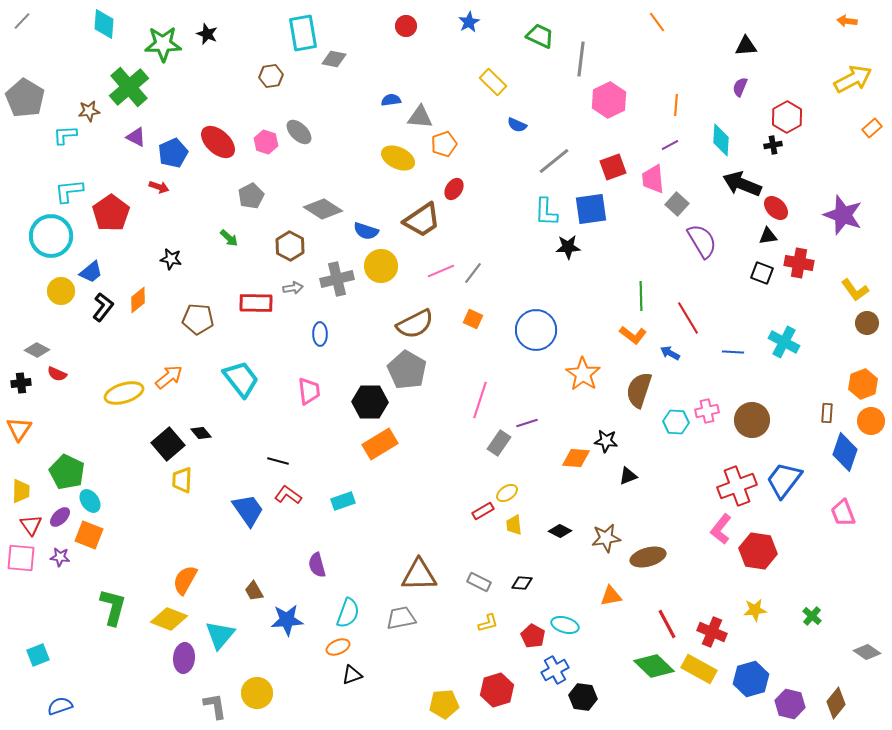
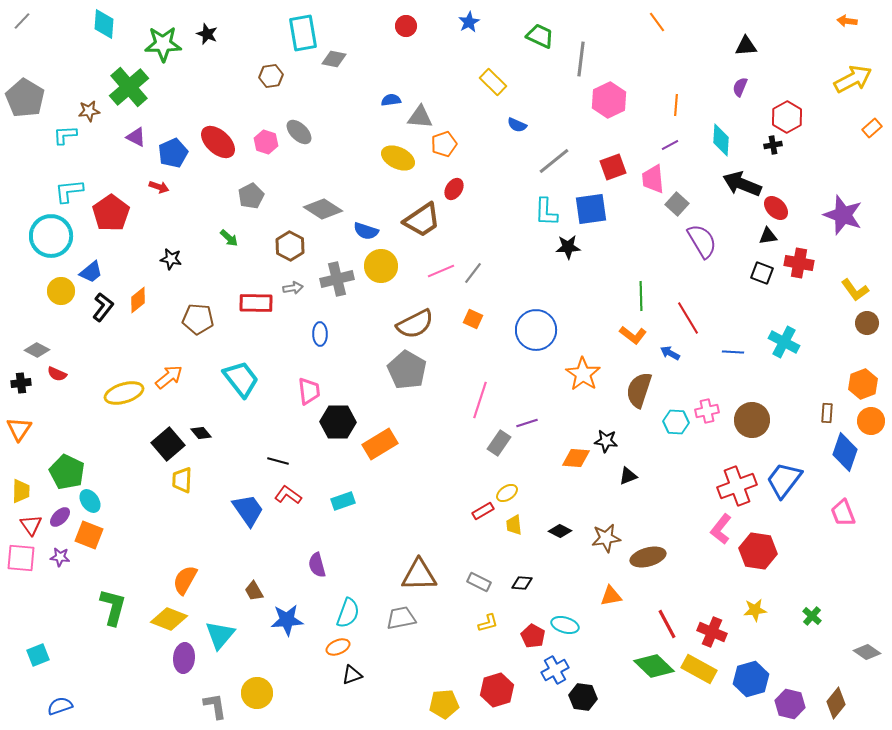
black hexagon at (370, 402): moved 32 px left, 20 px down
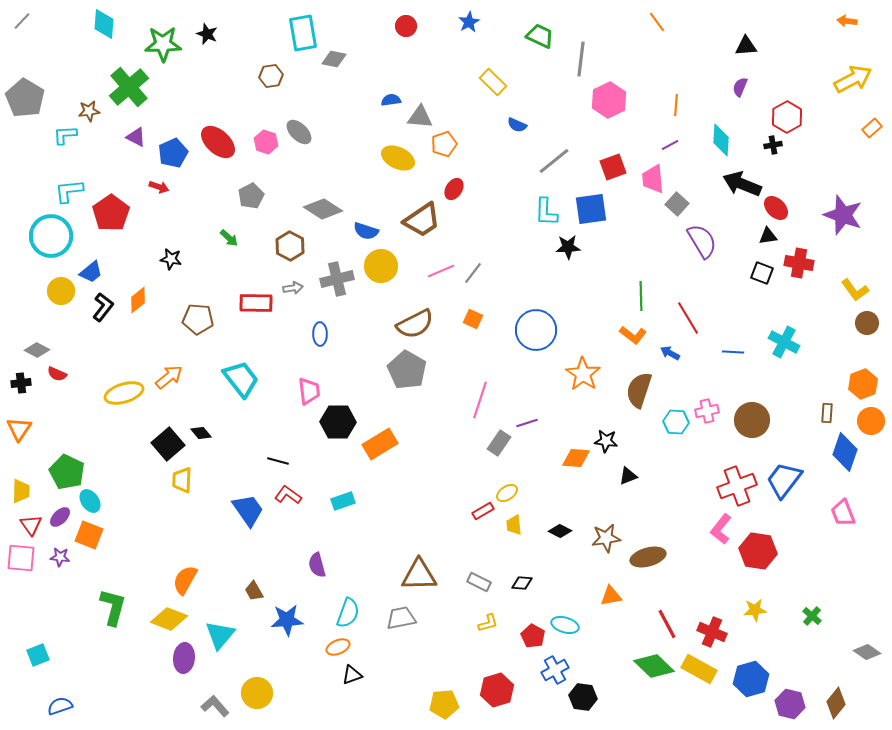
gray L-shape at (215, 706): rotated 32 degrees counterclockwise
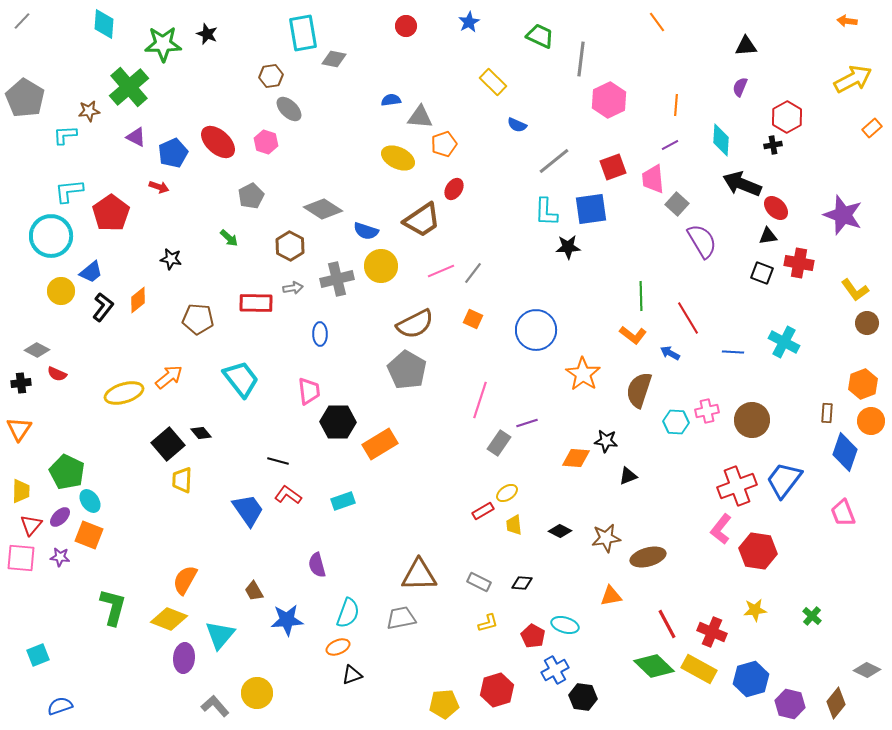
gray ellipse at (299, 132): moved 10 px left, 23 px up
red triangle at (31, 525): rotated 15 degrees clockwise
gray diamond at (867, 652): moved 18 px down; rotated 8 degrees counterclockwise
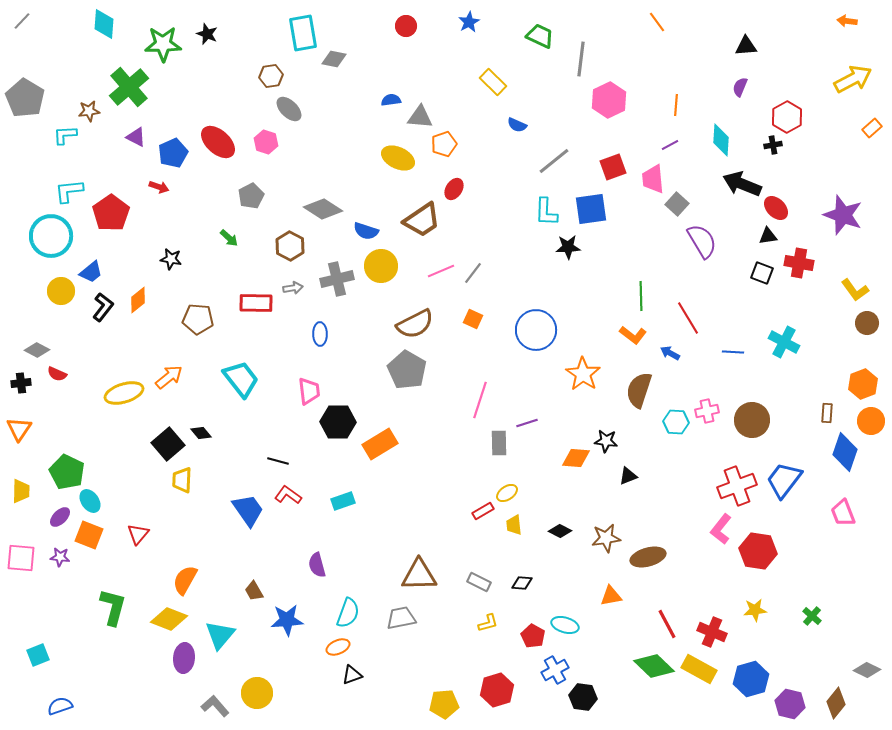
gray rectangle at (499, 443): rotated 35 degrees counterclockwise
red triangle at (31, 525): moved 107 px right, 9 px down
